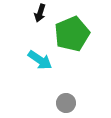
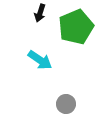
green pentagon: moved 4 px right, 7 px up
gray circle: moved 1 px down
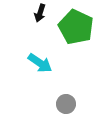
green pentagon: rotated 24 degrees counterclockwise
cyan arrow: moved 3 px down
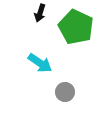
gray circle: moved 1 px left, 12 px up
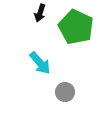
cyan arrow: rotated 15 degrees clockwise
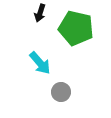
green pentagon: moved 1 px down; rotated 12 degrees counterclockwise
gray circle: moved 4 px left
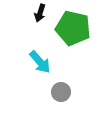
green pentagon: moved 3 px left
cyan arrow: moved 1 px up
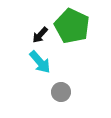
black arrow: moved 22 px down; rotated 24 degrees clockwise
green pentagon: moved 1 px left, 2 px up; rotated 12 degrees clockwise
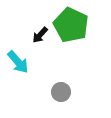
green pentagon: moved 1 px left, 1 px up
cyan arrow: moved 22 px left
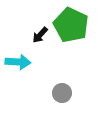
cyan arrow: rotated 45 degrees counterclockwise
gray circle: moved 1 px right, 1 px down
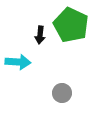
black arrow: rotated 36 degrees counterclockwise
